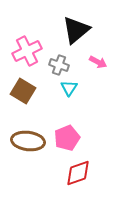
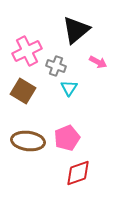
gray cross: moved 3 px left, 1 px down
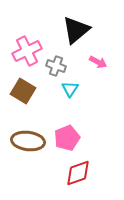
cyan triangle: moved 1 px right, 1 px down
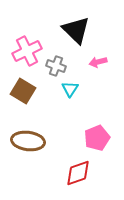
black triangle: rotated 36 degrees counterclockwise
pink arrow: rotated 138 degrees clockwise
pink pentagon: moved 30 px right
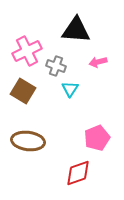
black triangle: rotated 40 degrees counterclockwise
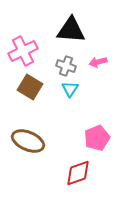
black triangle: moved 5 px left
pink cross: moved 4 px left
gray cross: moved 10 px right
brown square: moved 7 px right, 4 px up
brown ellipse: rotated 16 degrees clockwise
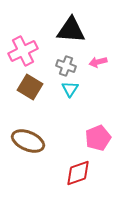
pink pentagon: moved 1 px right
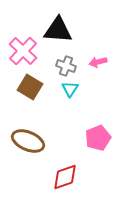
black triangle: moved 13 px left
pink cross: rotated 20 degrees counterclockwise
red diamond: moved 13 px left, 4 px down
